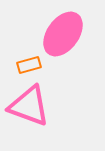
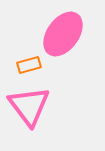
pink triangle: rotated 33 degrees clockwise
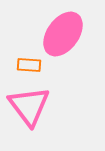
orange rectangle: rotated 20 degrees clockwise
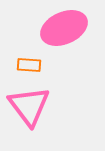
pink ellipse: moved 1 px right, 6 px up; rotated 30 degrees clockwise
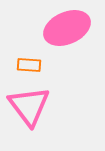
pink ellipse: moved 3 px right
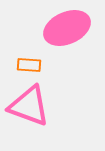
pink triangle: rotated 33 degrees counterclockwise
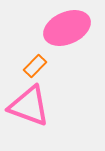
orange rectangle: moved 6 px right, 1 px down; rotated 50 degrees counterclockwise
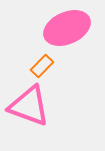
orange rectangle: moved 7 px right
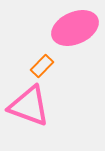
pink ellipse: moved 8 px right
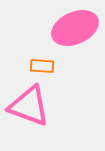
orange rectangle: rotated 50 degrees clockwise
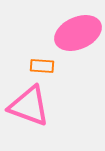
pink ellipse: moved 3 px right, 5 px down
